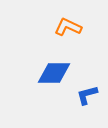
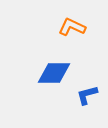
orange L-shape: moved 4 px right
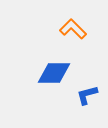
orange L-shape: moved 1 px right, 2 px down; rotated 20 degrees clockwise
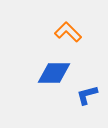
orange L-shape: moved 5 px left, 3 px down
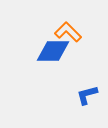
blue diamond: moved 1 px left, 22 px up
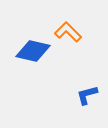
blue diamond: moved 20 px left; rotated 12 degrees clockwise
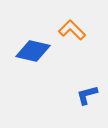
orange L-shape: moved 4 px right, 2 px up
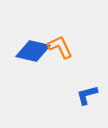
orange L-shape: moved 12 px left, 17 px down; rotated 20 degrees clockwise
